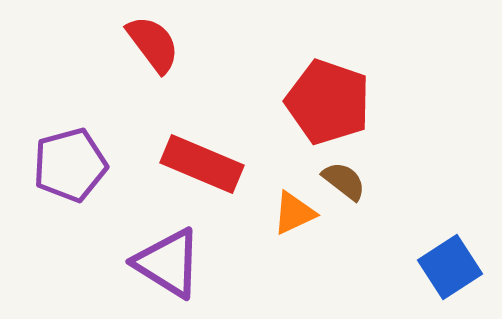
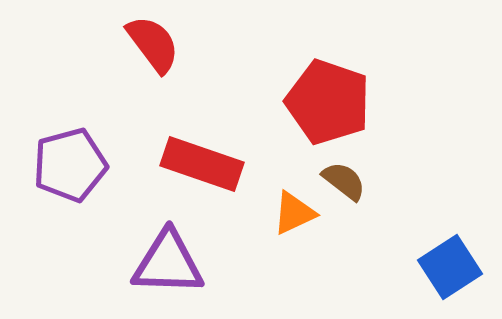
red rectangle: rotated 4 degrees counterclockwise
purple triangle: rotated 30 degrees counterclockwise
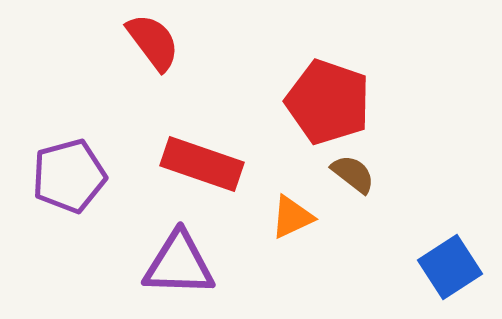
red semicircle: moved 2 px up
purple pentagon: moved 1 px left, 11 px down
brown semicircle: moved 9 px right, 7 px up
orange triangle: moved 2 px left, 4 px down
purple triangle: moved 11 px right, 1 px down
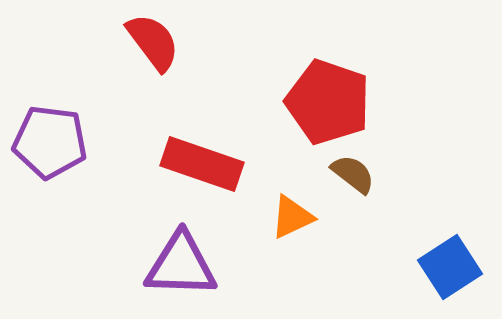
purple pentagon: moved 19 px left, 34 px up; rotated 22 degrees clockwise
purple triangle: moved 2 px right, 1 px down
